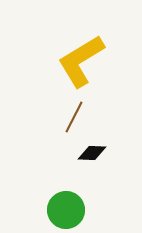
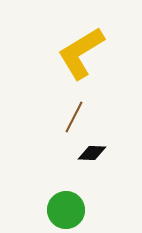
yellow L-shape: moved 8 px up
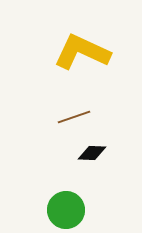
yellow L-shape: moved 1 px right, 1 px up; rotated 56 degrees clockwise
brown line: rotated 44 degrees clockwise
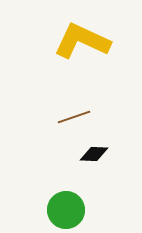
yellow L-shape: moved 11 px up
black diamond: moved 2 px right, 1 px down
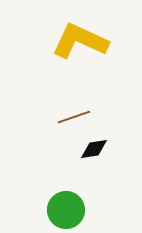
yellow L-shape: moved 2 px left
black diamond: moved 5 px up; rotated 12 degrees counterclockwise
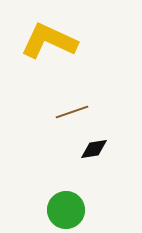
yellow L-shape: moved 31 px left
brown line: moved 2 px left, 5 px up
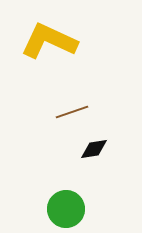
green circle: moved 1 px up
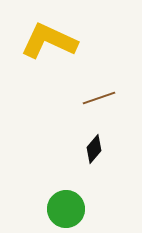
brown line: moved 27 px right, 14 px up
black diamond: rotated 40 degrees counterclockwise
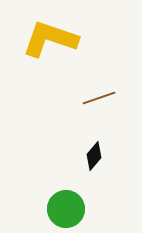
yellow L-shape: moved 1 px right, 2 px up; rotated 6 degrees counterclockwise
black diamond: moved 7 px down
